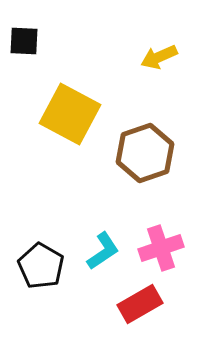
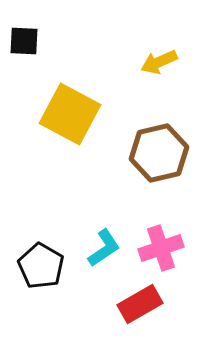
yellow arrow: moved 5 px down
brown hexagon: moved 14 px right; rotated 6 degrees clockwise
cyan L-shape: moved 1 px right, 3 px up
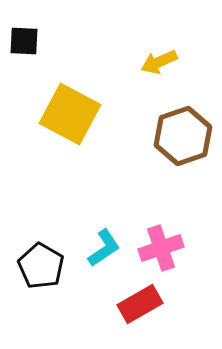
brown hexagon: moved 24 px right, 17 px up; rotated 6 degrees counterclockwise
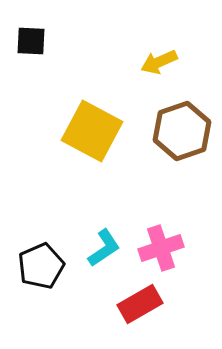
black square: moved 7 px right
yellow square: moved 22 px right, 17 px down
brown hexagon: moved 1 px left, 5 px up
black pentagon: rotated 18 degrees clockwise
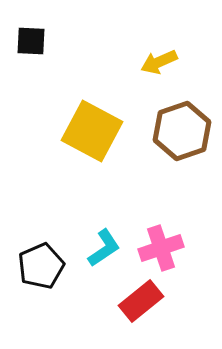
red rectangle: moved 1 px right, 3 px up; rotated 9 degrees counterclockwise
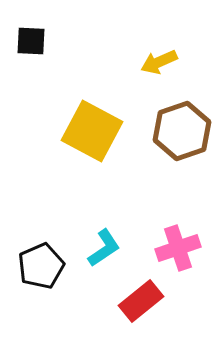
pink cross: moved 17 px right
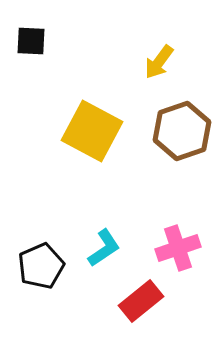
yellow arrow: rotated 30 degrees counterclockwise
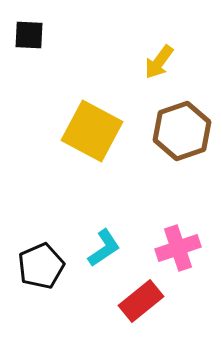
black square: moved 2 px left, 6 px up
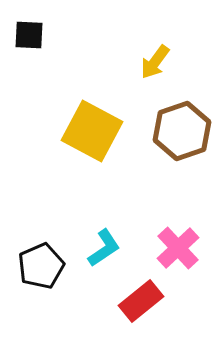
yellow arrow: moved 4 px left
pink cross: rotated 24 degrees counterclockwise
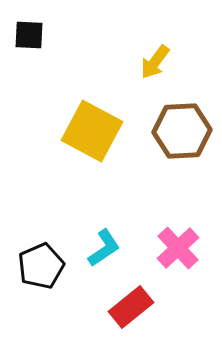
brown hexagon: rotated 16 degrees clockwise
red rectangle: moved 10 px left, 6 px down
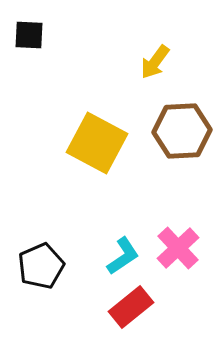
yellow square: moved 5 px right, 12 px down
cyan L-shape: moved 19 px right, 8 px down
